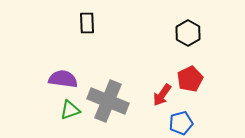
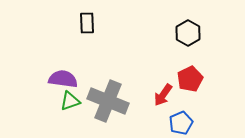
red arrow: moved 1 px right
green triangle: moved 9 px up
blue pentagon: rotated 10 degrees counterclockwise
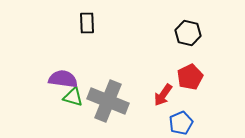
black hexagon: rotated 15 degrees counterclockwise
red pentagon: moved 2 px up
green triangle: moved 3 px right, 4 px up; rotated 35 degrees clockwise
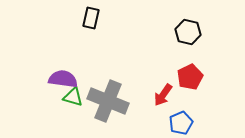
black rectangle: moved 4 px right, 5 px up; rotated 15 degrees clockwise
black hexagon: moved 1 px up
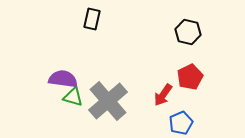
black rectangle: moved 1 px right, 1 px down
gray cross: rotated 27 degrees clockwise
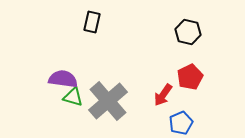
black rectangle: moved 3 px down
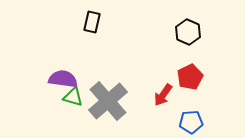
black hexagon: rotated 10 degrees clockwise
blue pentagon: moved 10 px right, 1 px up; rotated 20 degrees clockwise
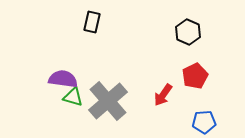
red pentagon: moved 5 px right, 1 px up
blue pentagon: moved 13 px right
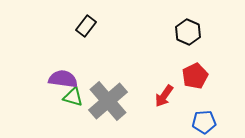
black rectangle: moved 6 px left, 4 px down; rotated 25 degrees clockwise
red arrow: moved 1 px right, 1 px down
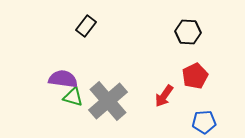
black hexagon: rotated 20 degrees counterclockwise
